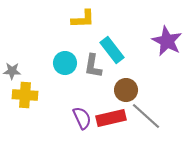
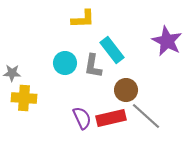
gray star: moved 2 px down
yellow cross: moved 1 px left, 3 px down
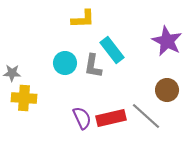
brown circle: moved 41 px right
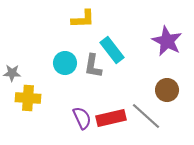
yellow cross: moved 4 px right
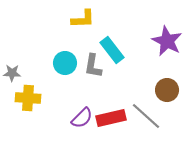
purple semicircle: rotated 70 degrees clockwise
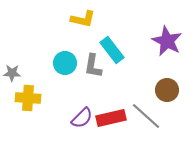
yellow L-shape: rotated 15 degrees clockwise
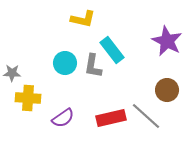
purple semicircle: moved 19 px left; rotated 10 degrees clockwise
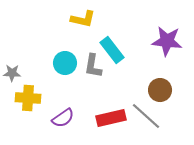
purple star: rotated 20 degrees counterclockwise
brown circle: moved 7 px left
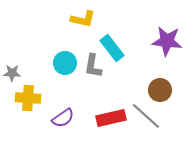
cyan rectangle: moved 2 px up
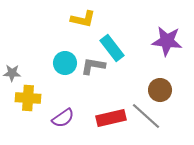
gray L-shape: rotated 90 degrees clockwise
